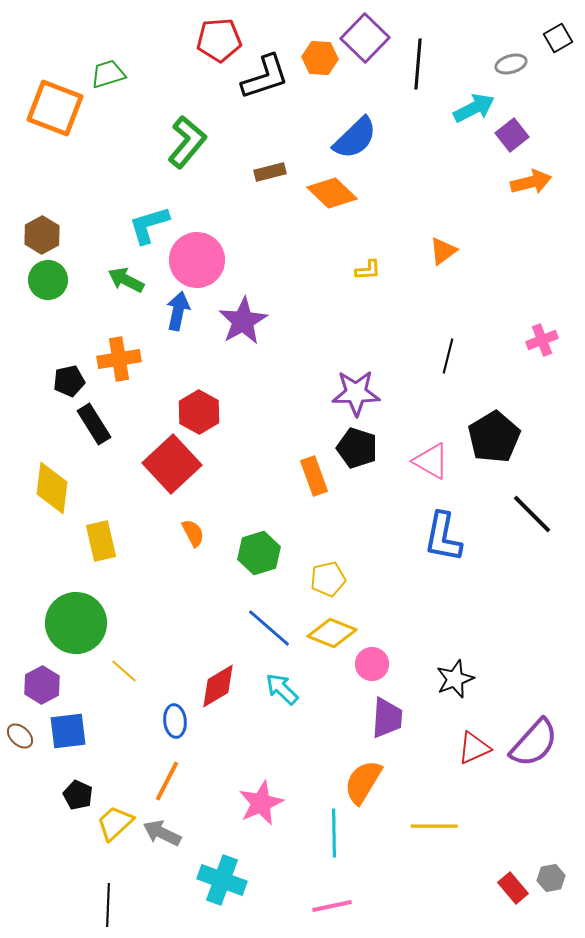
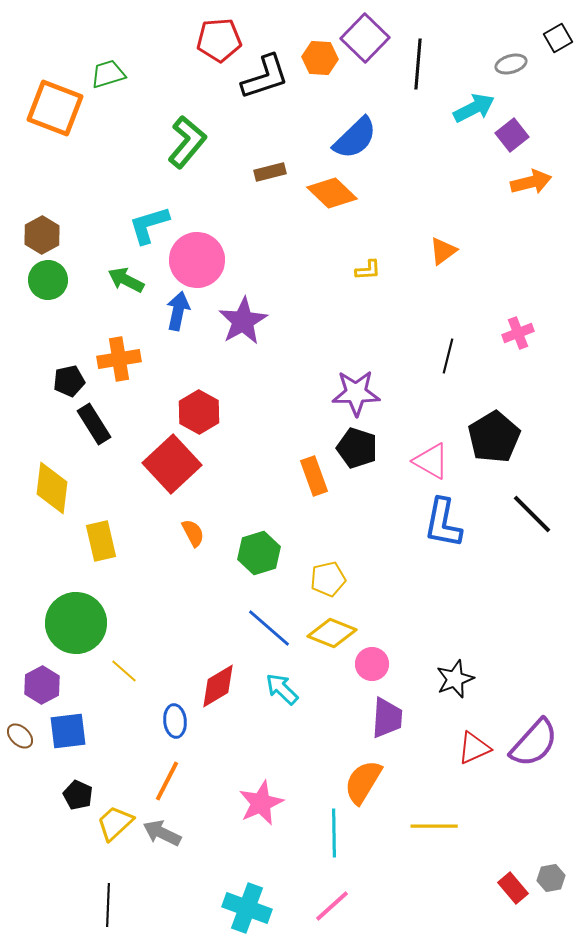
pink cross at (542, 340): moved 24 px left, 7 px up
blue L-shape at (443, 537): moved 14 px up
cyan cross at (222, 880): moved 25 px right, 28 px down
pink line at (332, 906): rotated 30 degrees counterclockwise
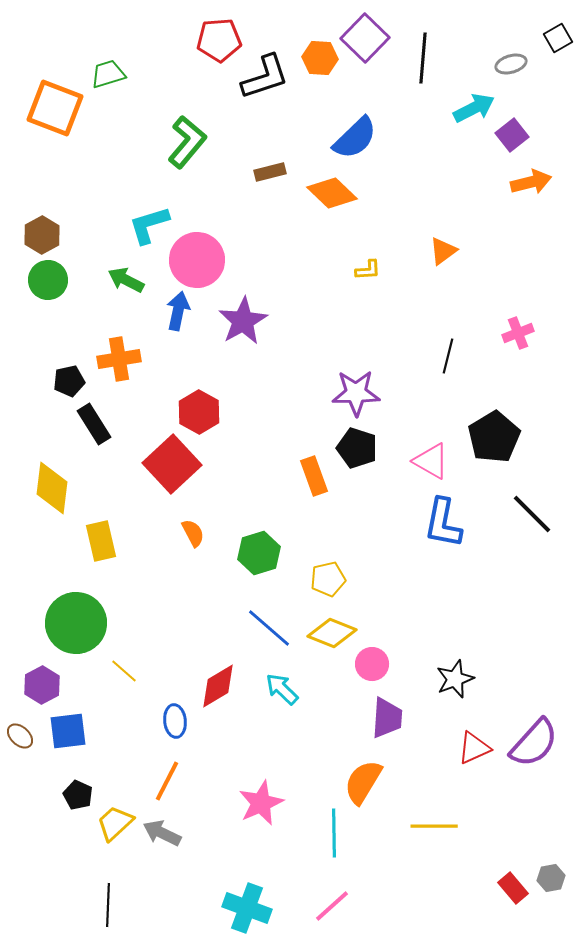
black line at (418, 64): moved 5 px right, 6 px up
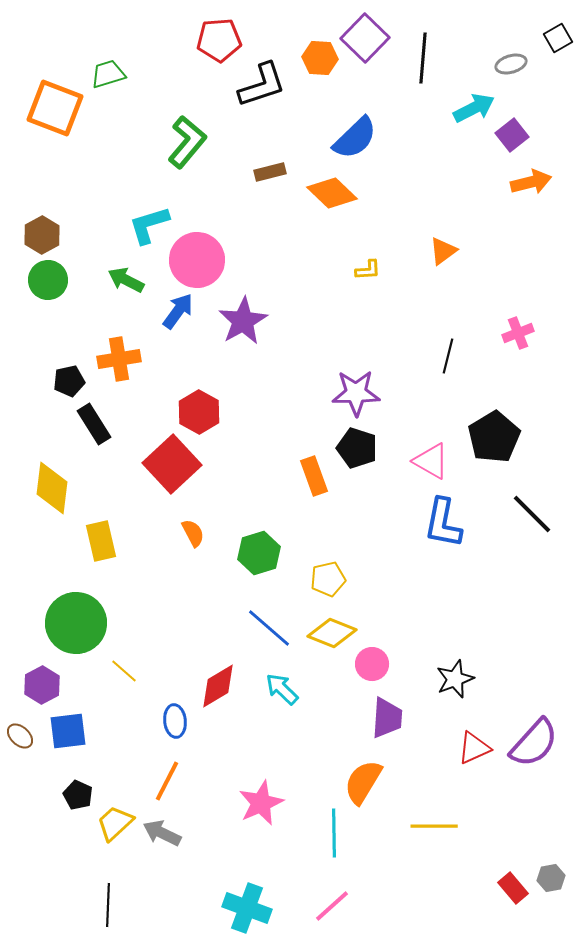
black L-shape at (265, 77): moved 3 px left, 8 px down
blue arrow at (178, 311): rotated 24 degrees clockwise
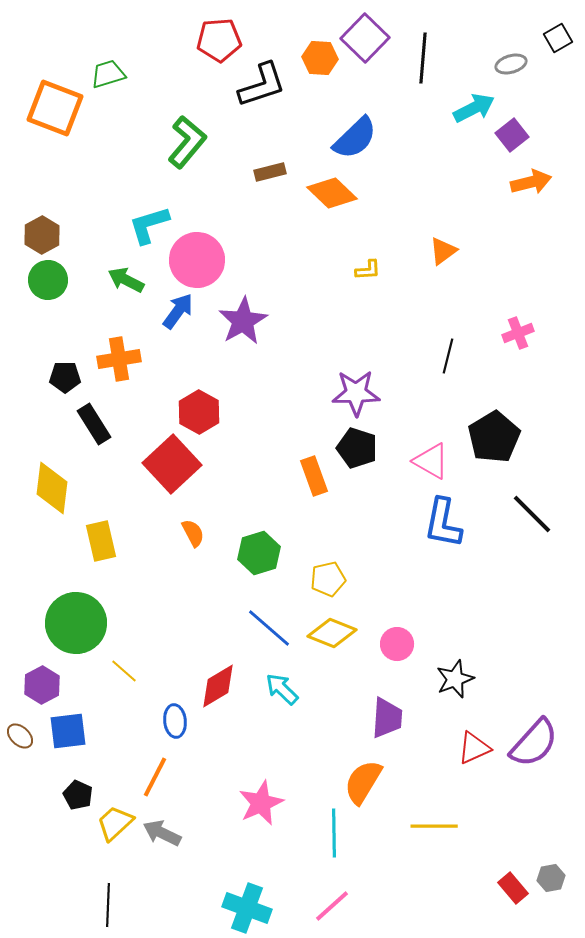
black pentagon at (69, 381): moved 4 px left, 4 px up; rotated 12 degrees clockwise
pink circle at (372, 664): moved 25 px right, 20 px up
orange line at (167, 781): moved 12 px left, 4 px up
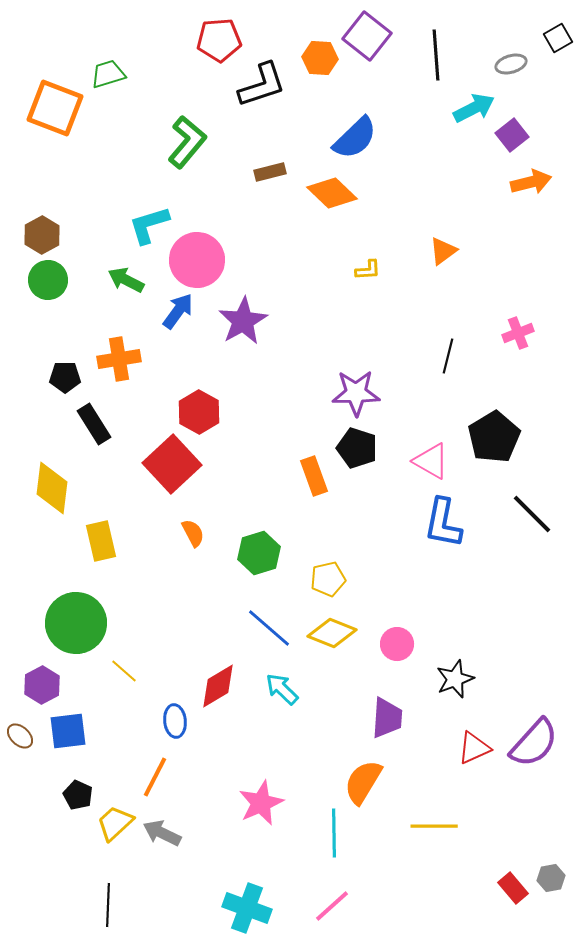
purple square at (365, 38): moved 2 px right, 2 px up; rotated 6 degrees counterclockwise
black line at (423, 58): moved 13 px right, 3 px up; rotated 9 degrees counterclockwise
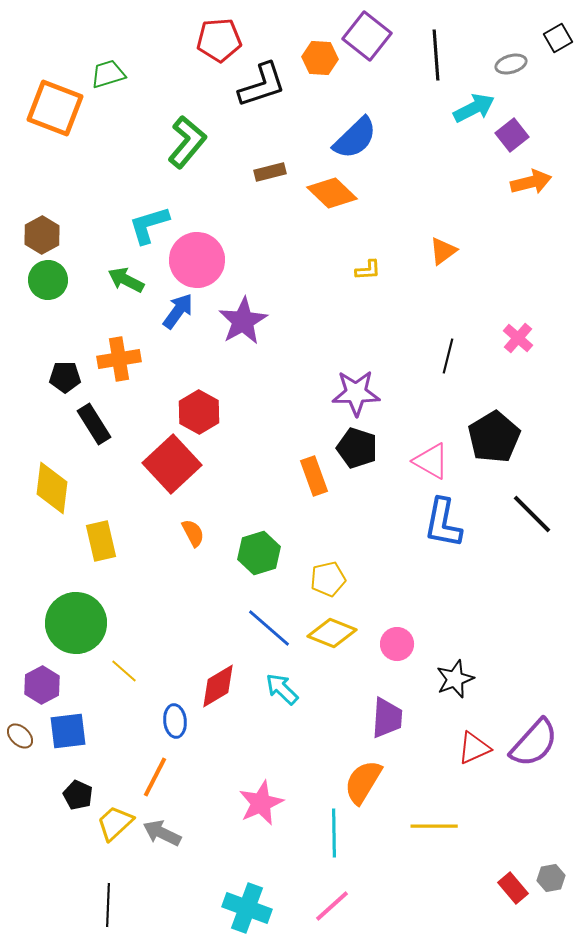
pink cross at (518, 333): moved 5 px down; rotated 28 degrees counterclockwise
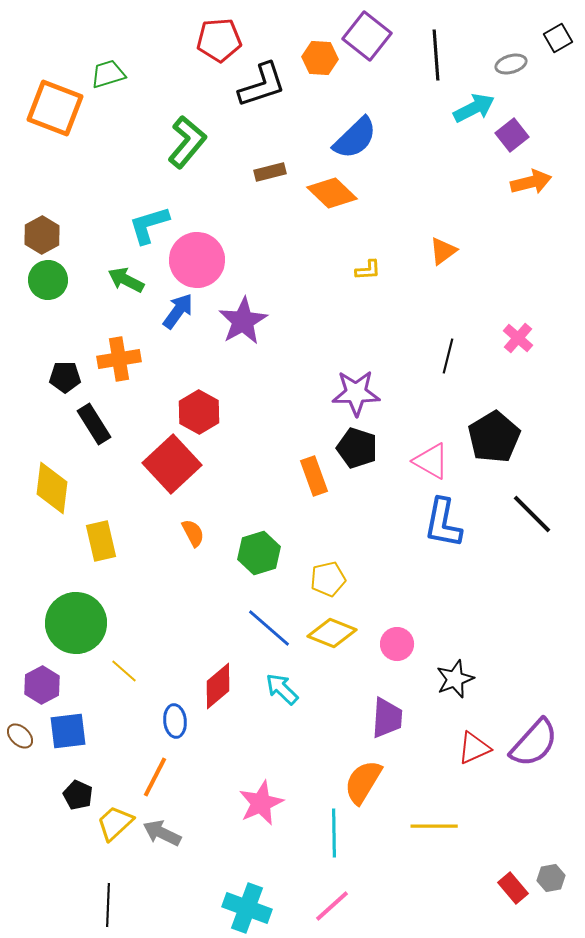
red diamond at (218, 686): rotated 9 degrees counterclockwise
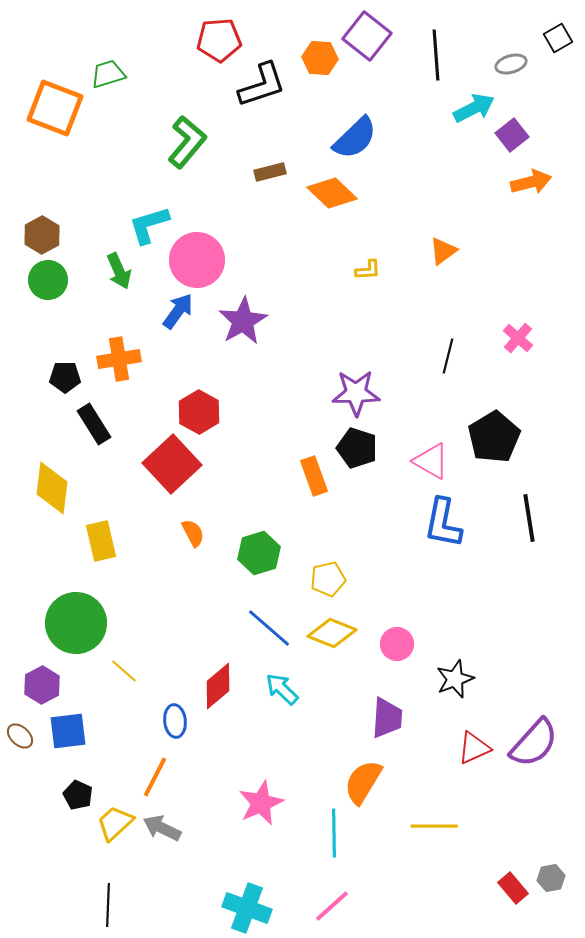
green arrow at (126, 280): moved 7 px left, 9 px up; rotated 141 degrees counterclockwise
black line at (532, 514): moved 3 px left, 4 px down; rotated 36 degrees clockwise
gray arrow at (162, 833): moved 5 px up
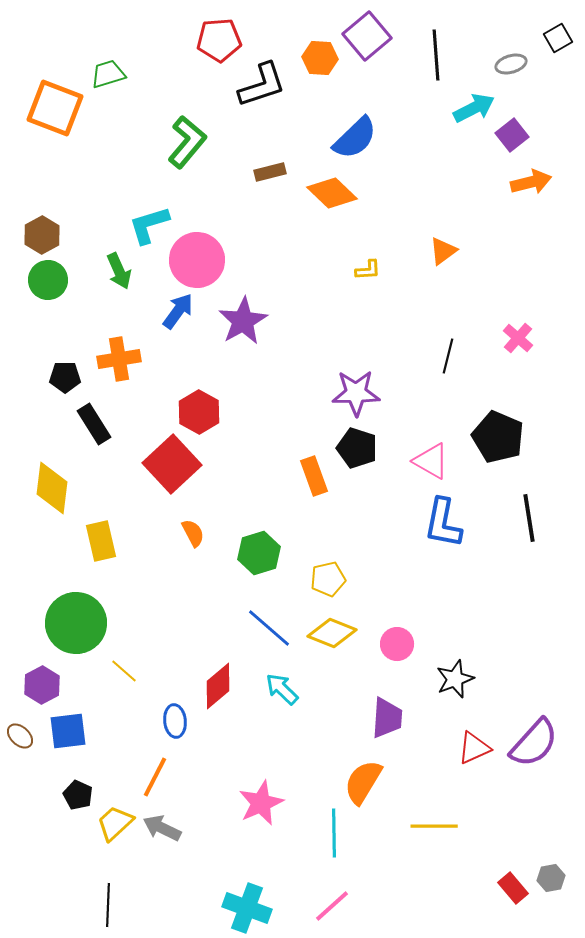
purple square at (367, 36): rotated 12 degrees clockwise
black pentagon at (494, 437): moved 4 px right; rotated 18 degrees counterclockwise
